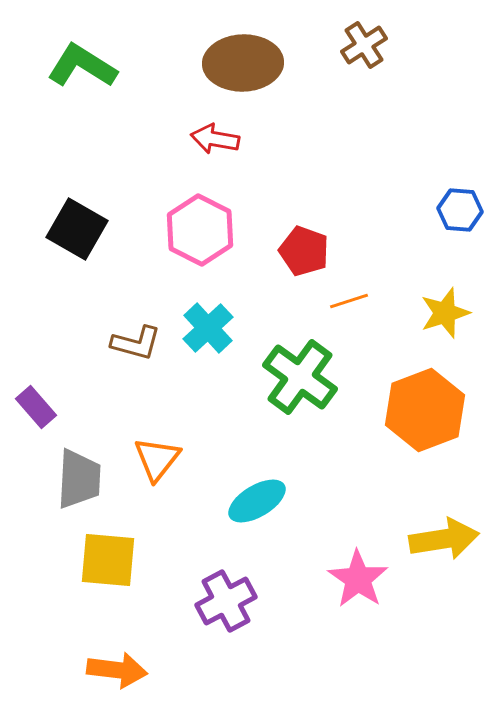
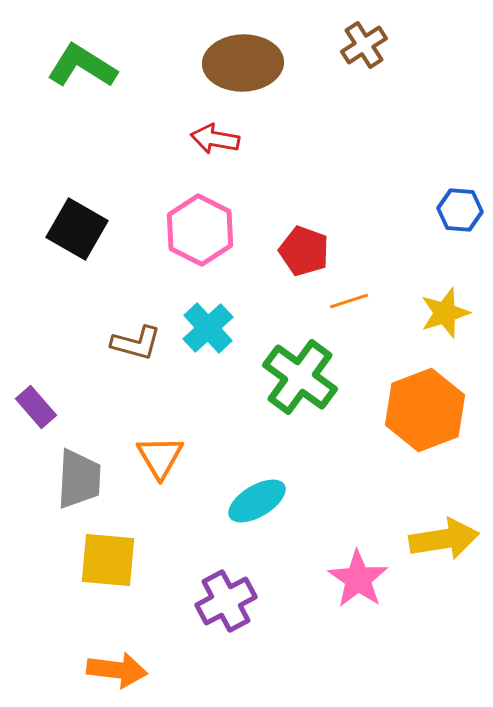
orange triangle: moved 3 px right, 2 px up; rotated 9 degrees counterclockwise
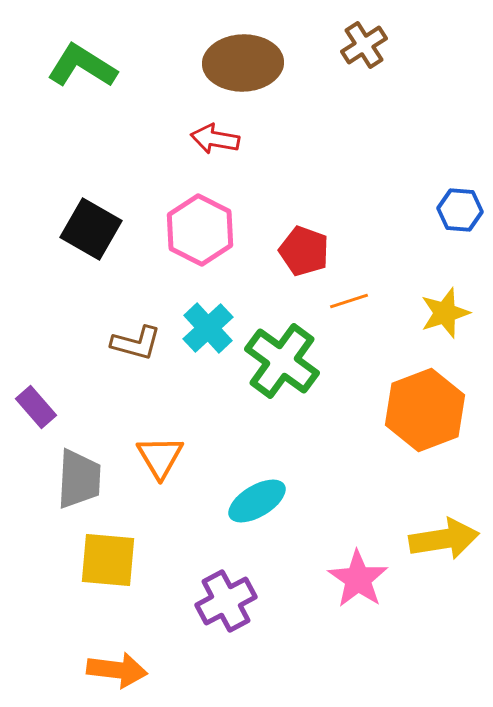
black square: moved 14 px right
green cross: moved 18 px left, 16 px up
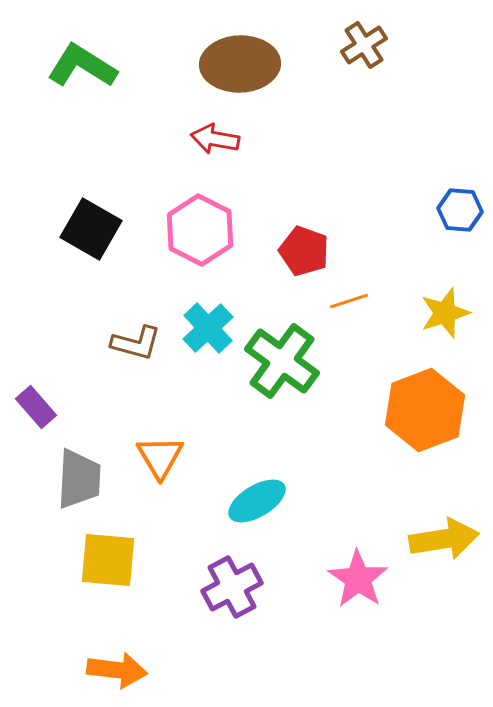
brown ellipse: moved 3 px left, 1 px down
purple cross: moved 6 px right, 14 px up
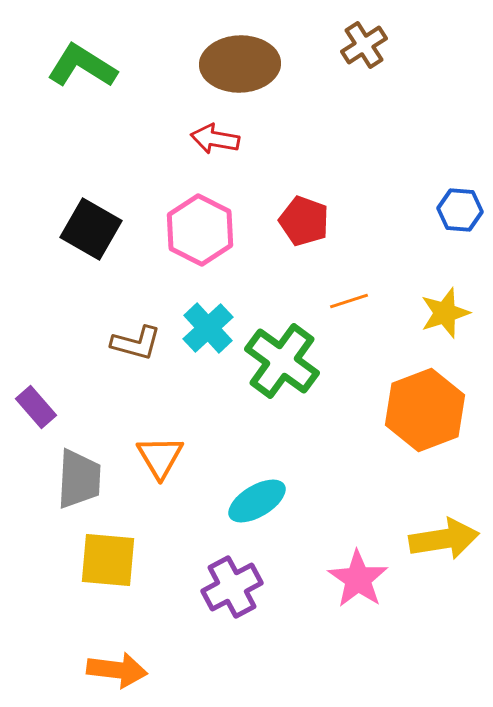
red pentagon: moved 30 px up
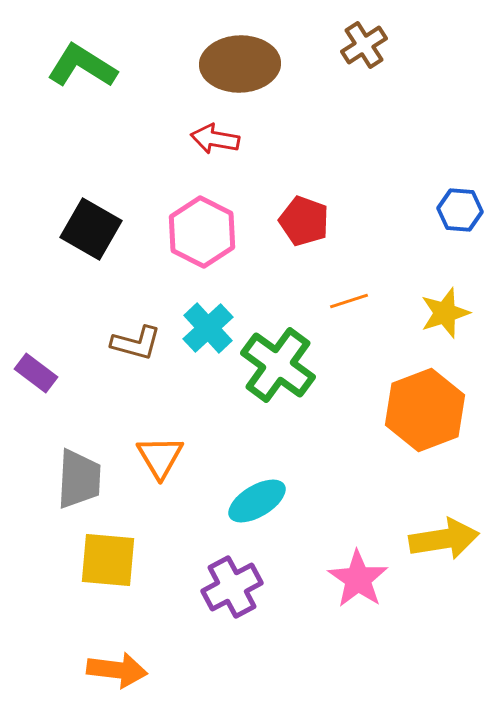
pink hexagon: moved 2 px right, 2 px down
green cross: moved 4 px left, 4 px down
purple rectangle: moved 34 px up; rotated 12 degrees counterclockwise
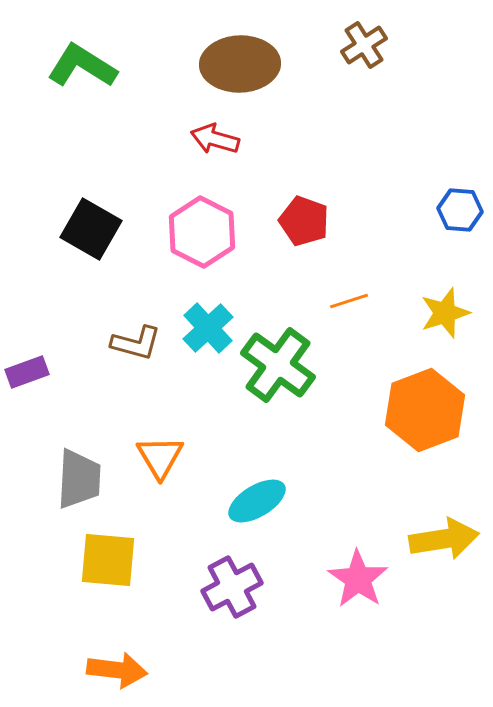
red arrow: rotated 6 degrees clockwise
purple rectangle: moved 9 px left, 1 px up; rotated 57 degrees counterclockwise
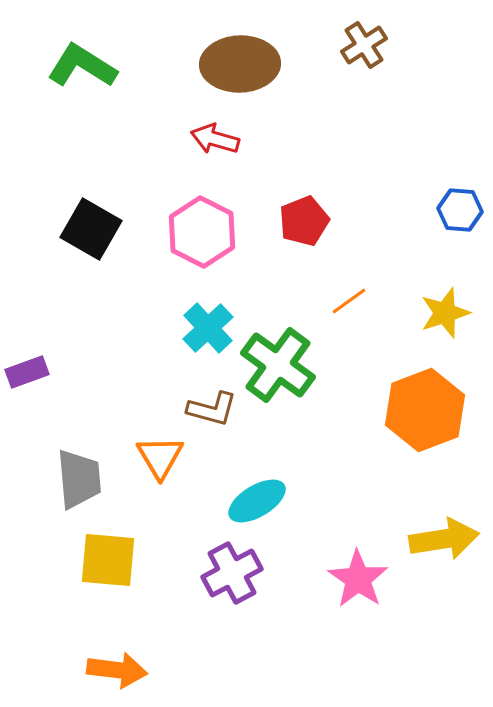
red pentagon: rotated 30 degrees clockwise
orange line: rotated 18 degrees counterclockwise
brown L-shape: moved 76 px right, 66 px down
gray trapezoid: rotated 8 degrees counterclockwise
purple cross: moved 14 px up
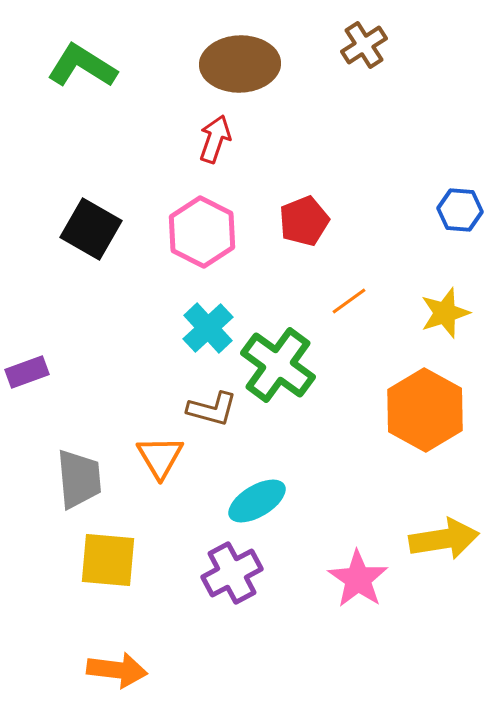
red arrow: rotated 93 degrees clockwise
orange hexagon: rotated 10 degrees counterclockwise
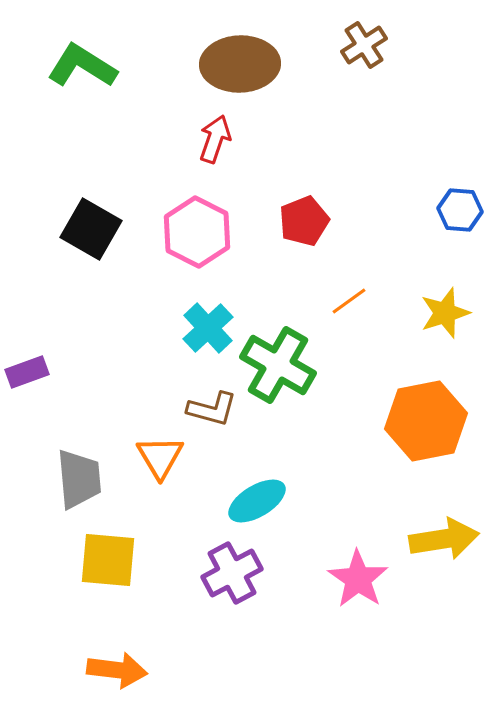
pink hexagon: moved 5 px left
green cross: rotated 6 degrees counterclockwise
orange hexagon: moved 1 px right, 11 px down; rotated 20 degrees clockwise
